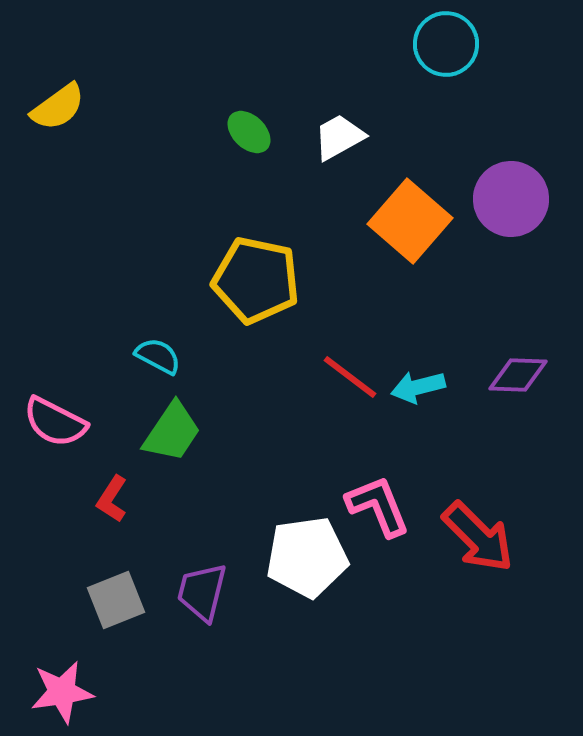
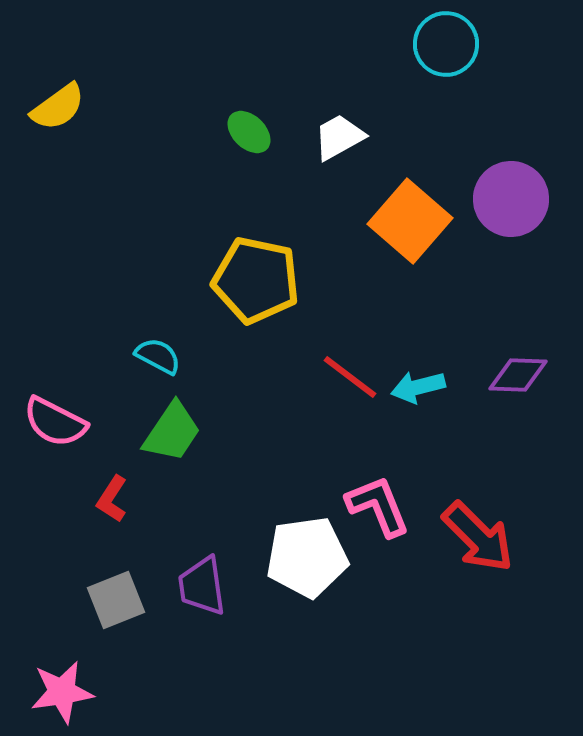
purple trapezoid: moved 6 px up; rotated 22 degrees counterclockwise
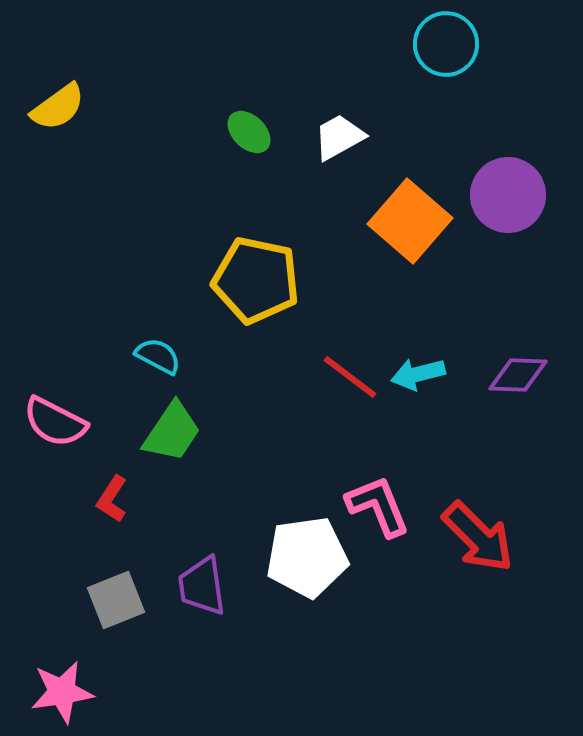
purple circle: moved 3 px left, 4 px up
cyan arrow: moved 13 px up
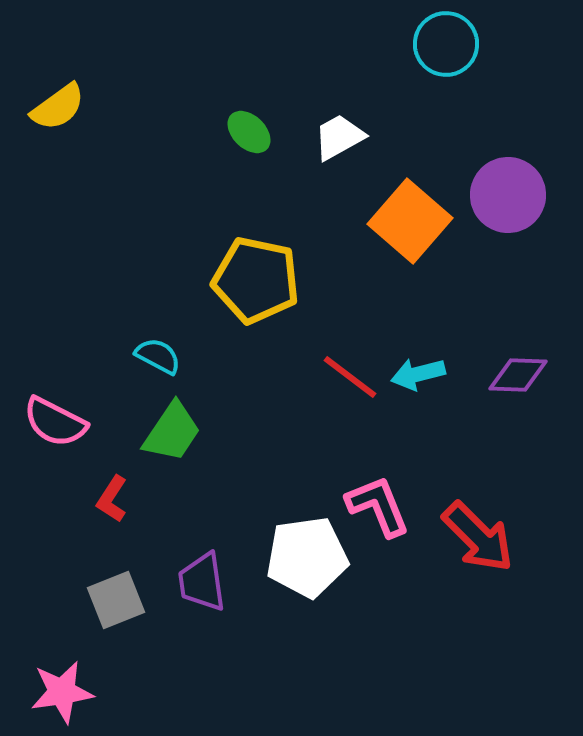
purple trapezoid: moved 4 px up
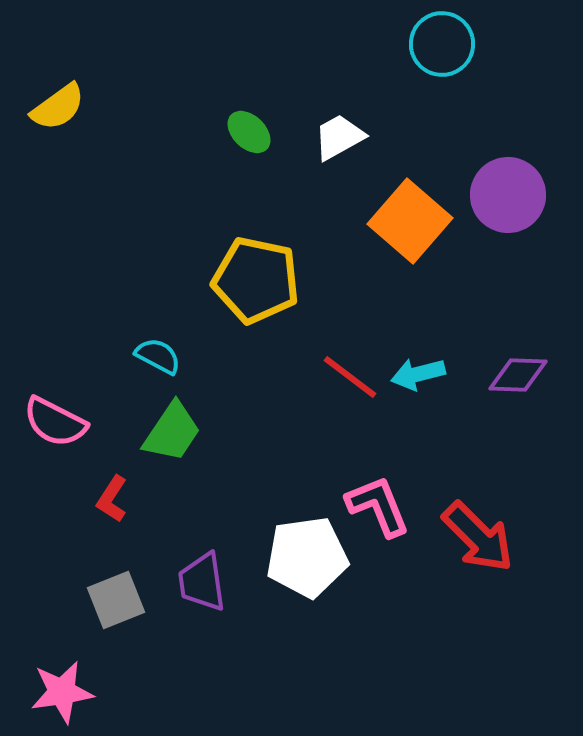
cyan circle: moved 4 px left
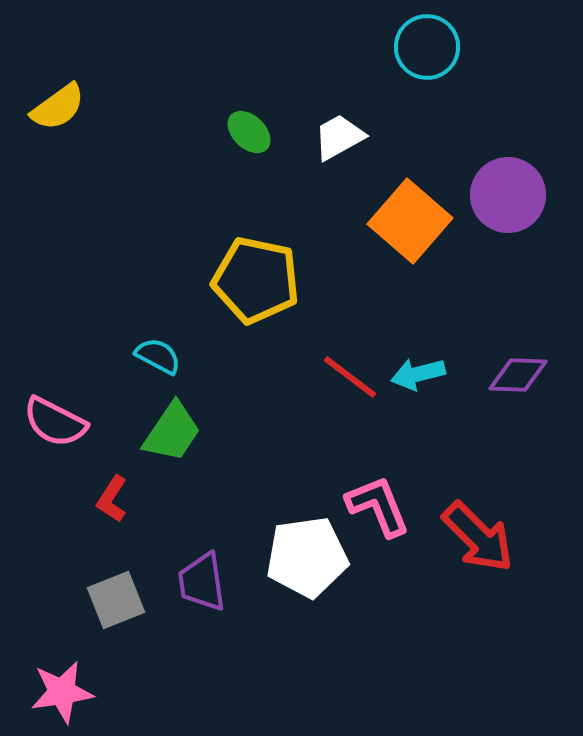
cyan circle: moved 15 px left, 3 px down
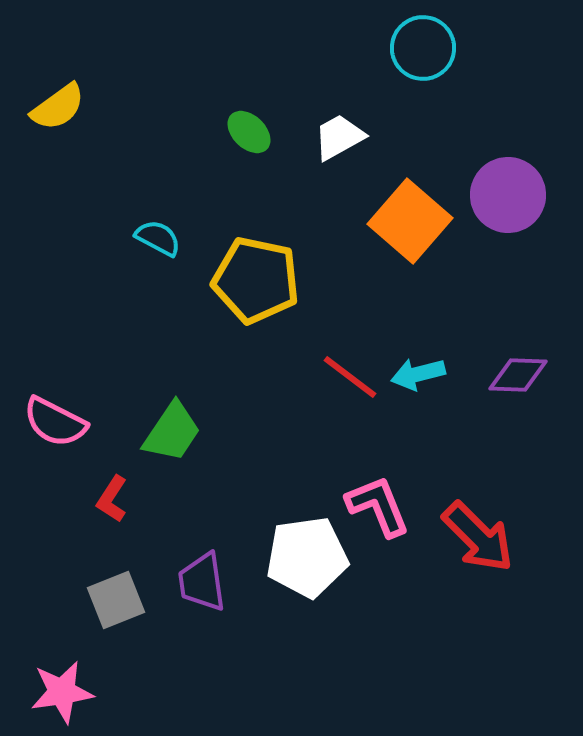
cyan circle: moved 4 px left, 1 px down
cyan semicircle: moved 118 px up
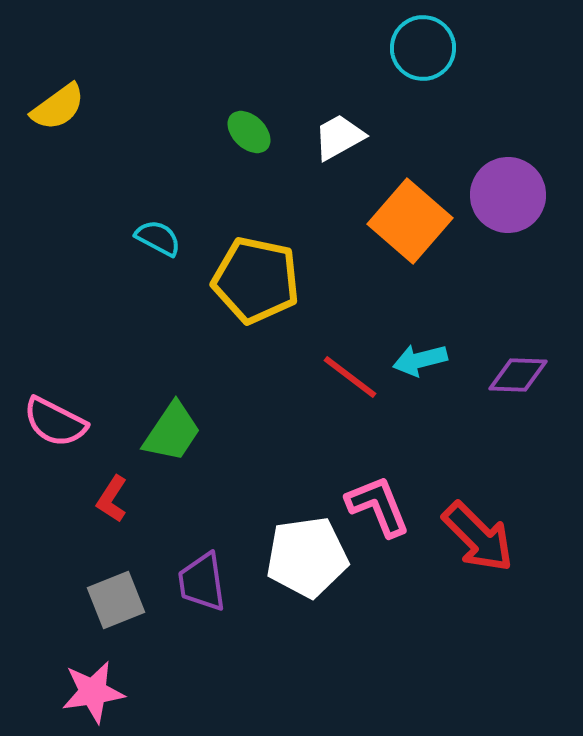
cyan arrow: moved 2 px right, 14 px up
pink star: moved 31 px right
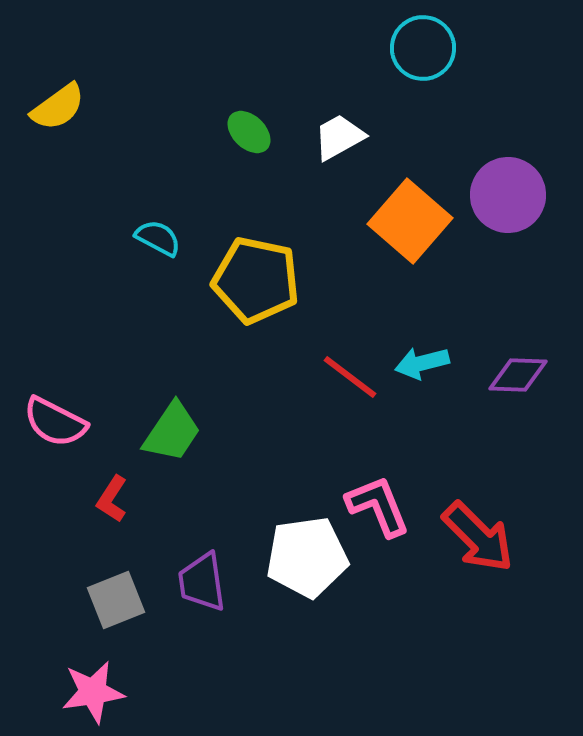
cyan arrow: moved 2 px right, 3 px down
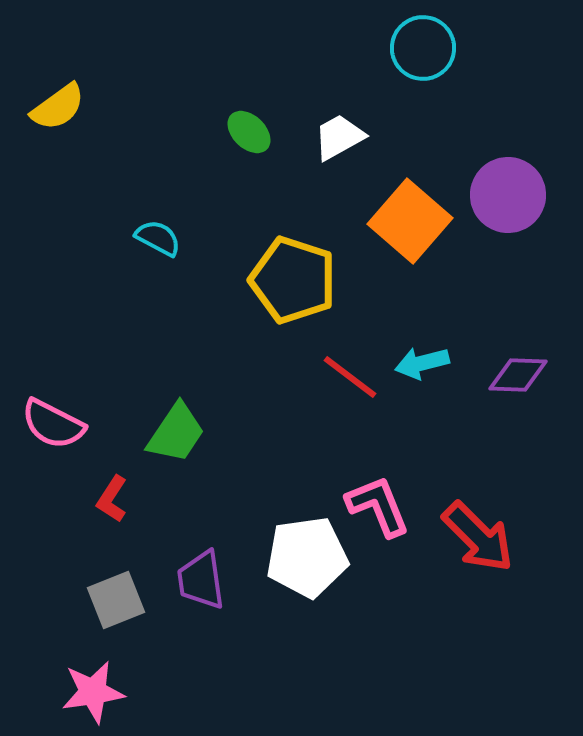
yellow pentagon: moved 37 px right; rotated 6 degrees clockwise
pink semicircle: moved 2 px left, 2 px down
green trapezoid: moved 4 px right, 1 px down
purple trapezoid: moved 1 px left, 2 px up
